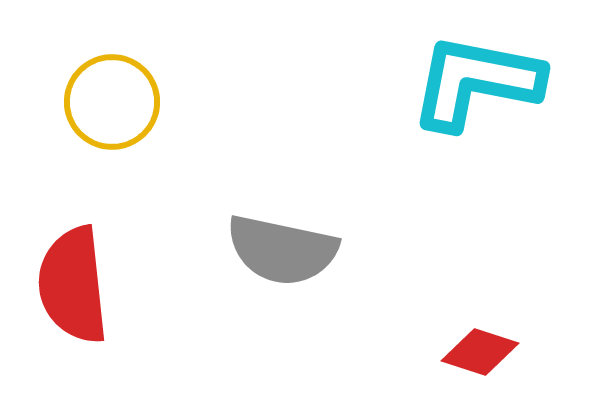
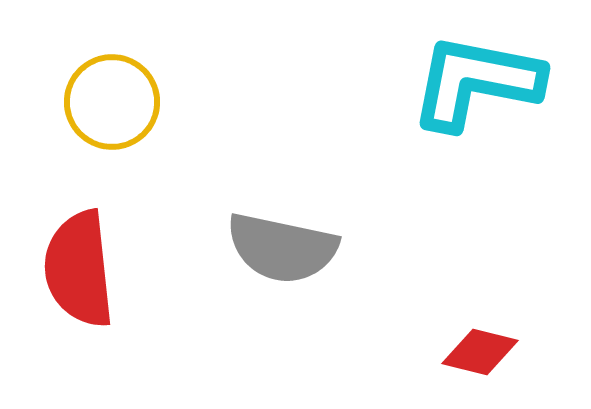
gray semicircle: moved 2 px up
red semicircle: moved 6 px right, 16 px up
red diamond: rotated 4 degrees counterclockwise
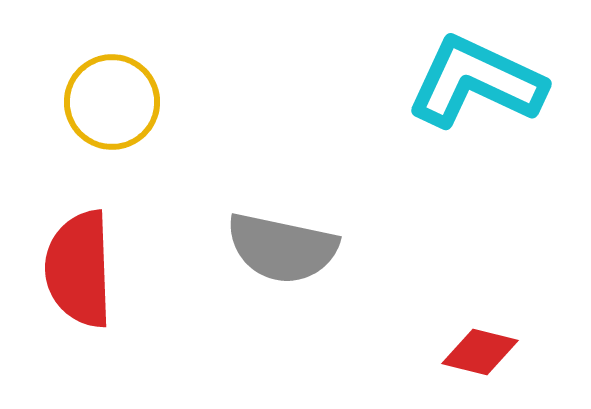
cyan L-shape: rotated 14 degrees clockwise
red semicircle: rotated 4 degrees clockwise
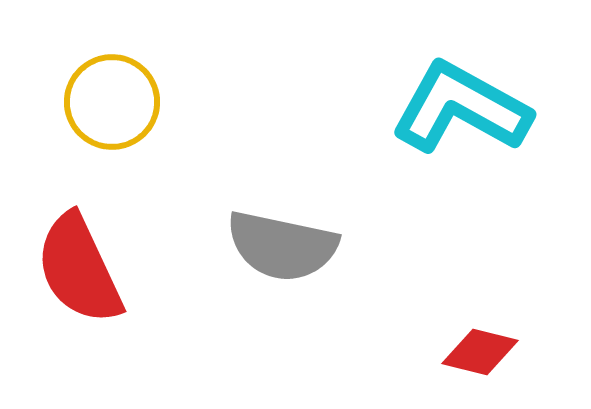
cyan L-shape: moved 15 px left, 26 px down; rotated 4 degrees clockwise
gray semicircle: moved 2 px up
red semicircle: rotated 23 degrees counterclockwise
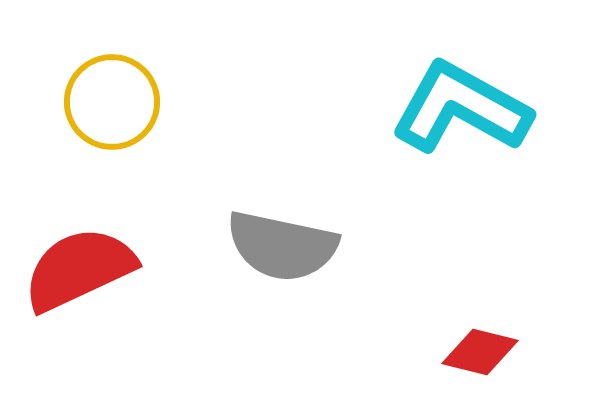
red semicircle: rotated 90 degrees clockwise
